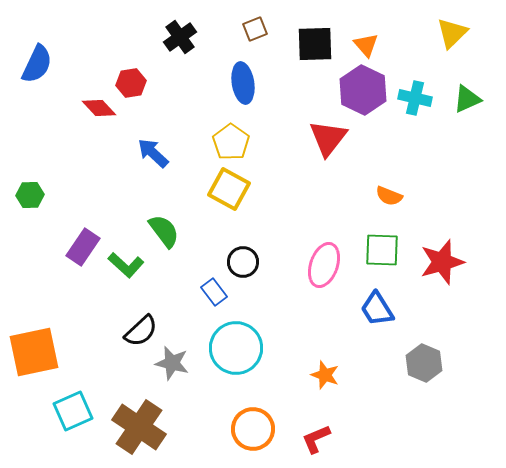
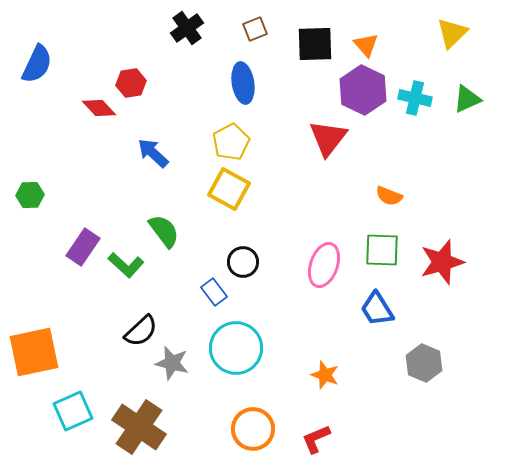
black cross: moved 7 px right, 9 px up
yellow pentagon: rotated 9 degrees clockwise
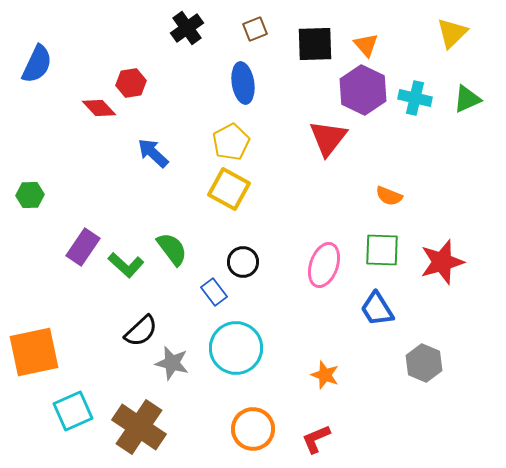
green semicircle: moved 8 px right, 18 px down
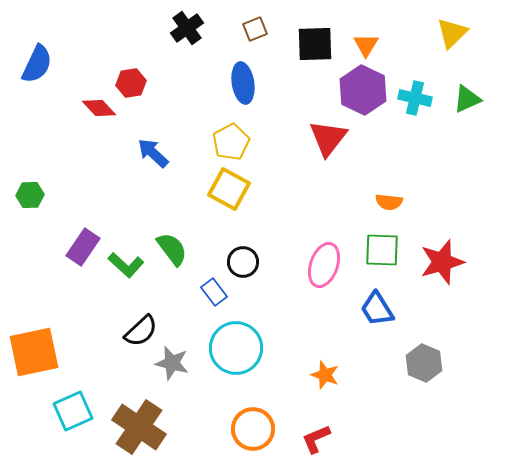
orange triangle: rotated 12 degrees clockwise
orange semicircle: moved 6 px down; rotated 16 degrees counterclockwise
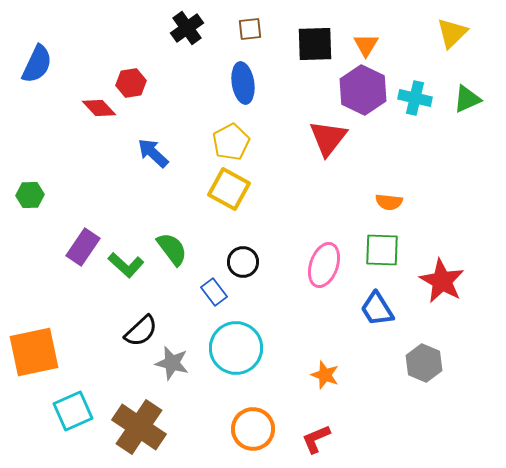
brown square: moved 5 px left; rotated 15 degrees clockwise
red star: moved 19 px down; rotated 27 degrees counterclockwise
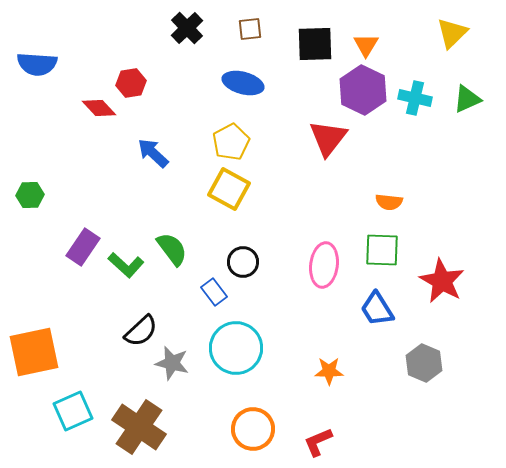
black cross: rotated 8 degrees counterclockwise
blue semicircle: rotated 69 degrees clockwise
blue ellipse: rotated 66 degrees counterclockwise
pink ellipse: rotated 12 degrees counterclockwise
orange star: moved 4 px right, 4 px up; rotated 20 degrees counterclockwise
red L-shape: moved 2 px right, 3 px down
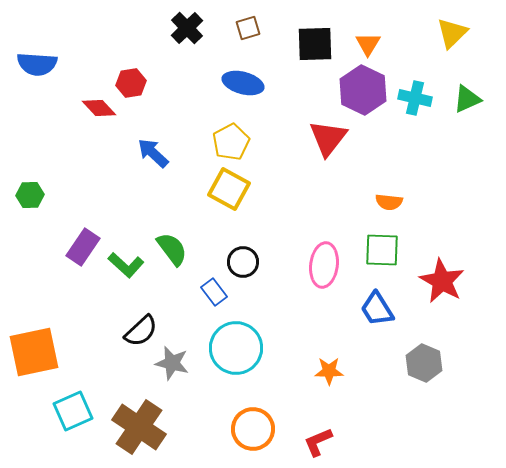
brown square: moved 2 px left, 1 px up; rotated 10 degrees counterclockwise
orange triangle: moved 2 px right, 1 px up
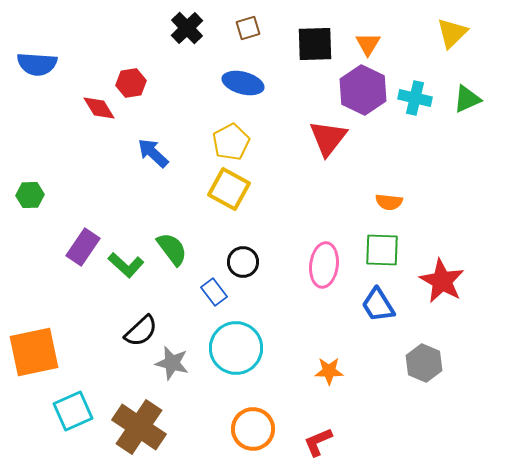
red diamond: rotated 12 degrees clockwise
blue trapezoid: moved 1 px right, 4 px up
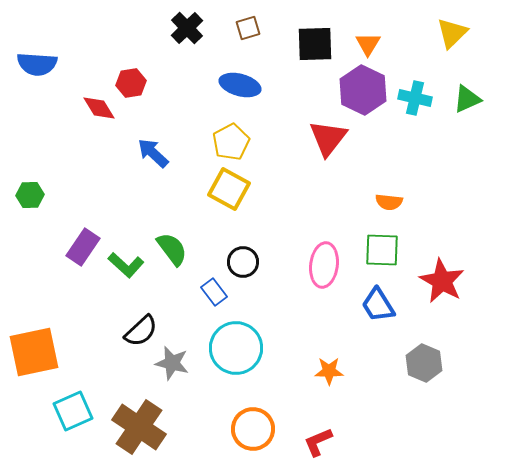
blue ellipse: moved 3 px left, 2 px down
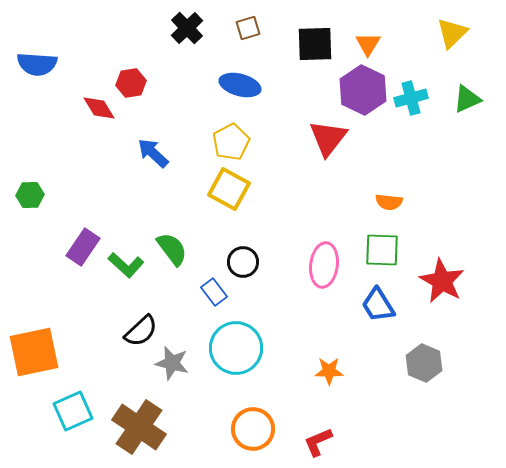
cyan cross: moved 4 px left; rotated 28 degrees counterclockwise
